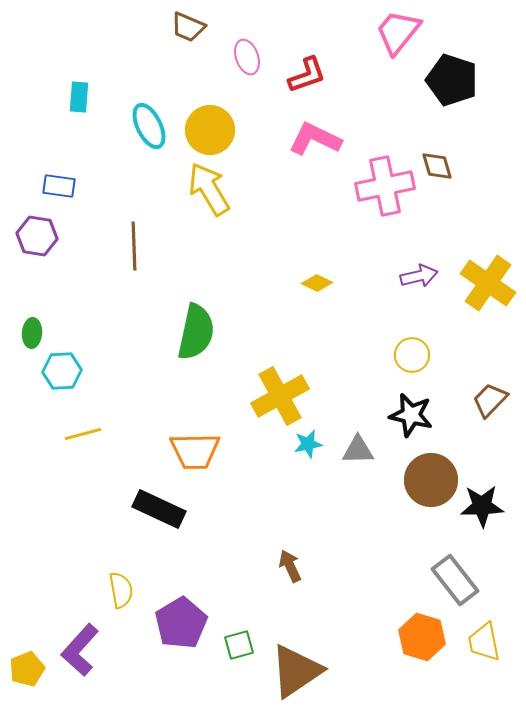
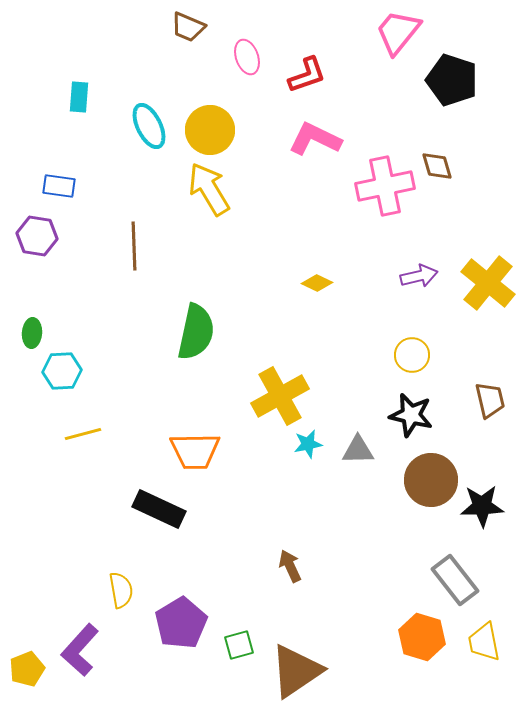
yellow cross at (488, 283): rotated 4 degrees clockwise
brown trapezoid at (490, 400): rotated 123 degrees clockwise
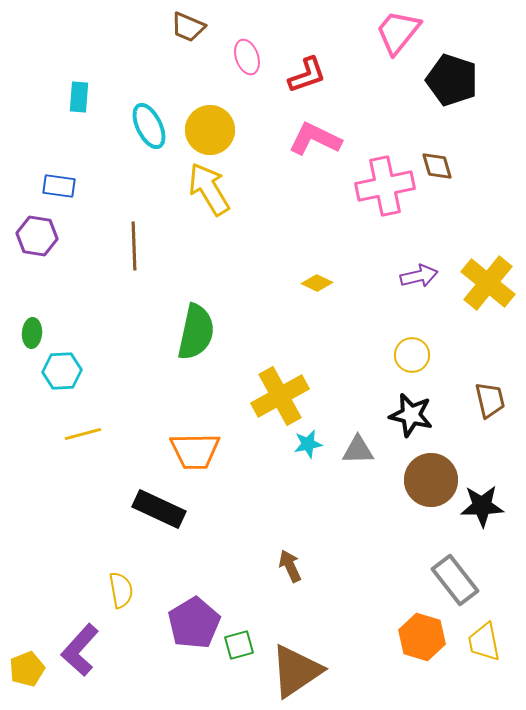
purple pentagon at (181, 623): moved 13 px right
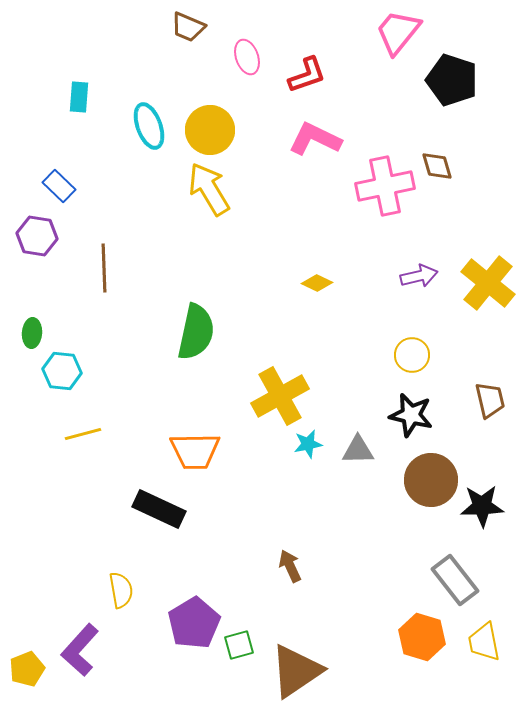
cyan ellipse at (149, 126): rotated 6 degrees clockwise
blue rectangle at (59, 186): rotated 36 degrees clockwise
brown line at (134, 246): moved 30 px left, 22 px down
cyan hexagon at (62, 371): rotated 9 degrees clockwise
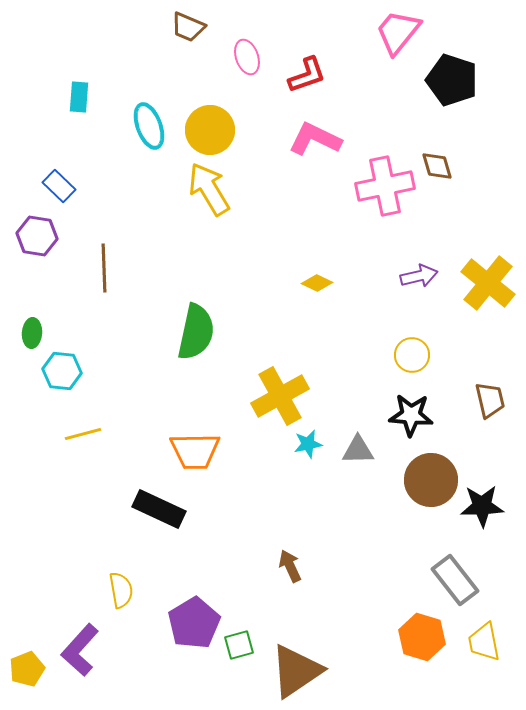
black star at (411, 415): rotated 9 degrees counterclockwise
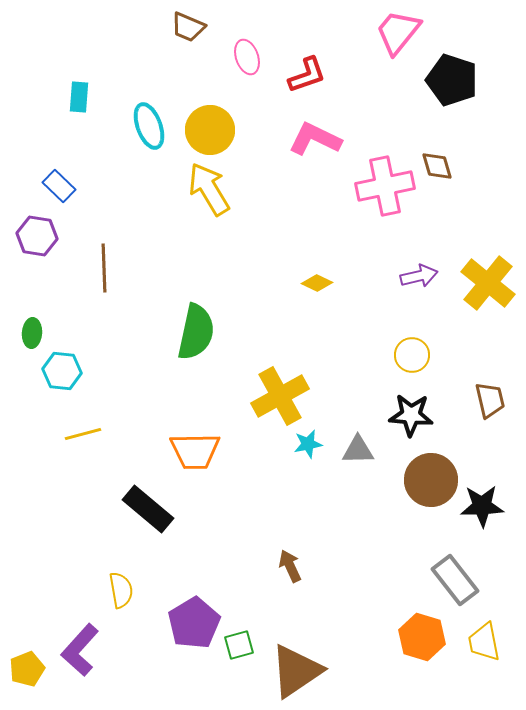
black rectangle at (159, 509): moved 11 px left; rotated 15 degrees clockwise
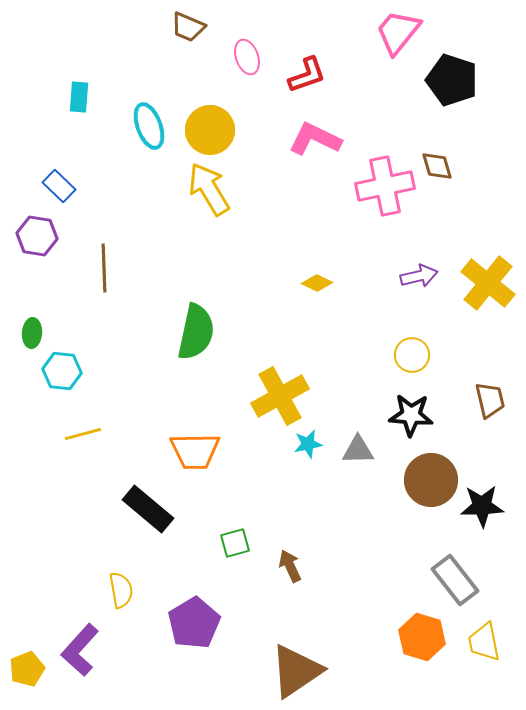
green square at (239, 645): moved 4 px left, 102 px up
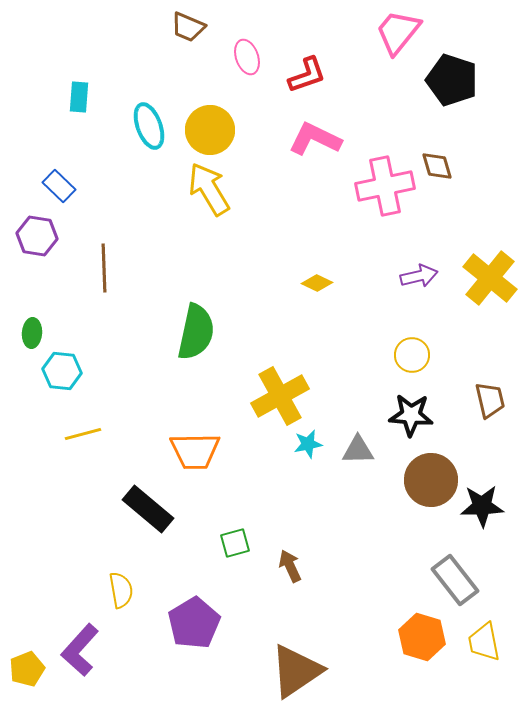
yellow cross at (488, 283): moved 2 px right, 5 px up
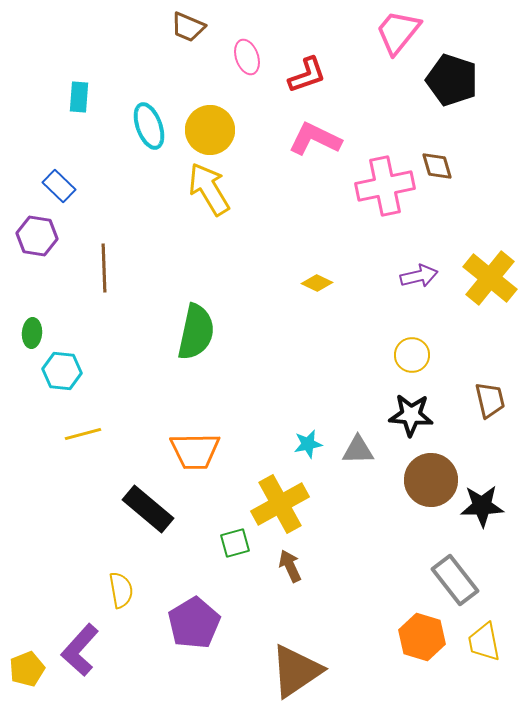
yellow cross at (280, 396): moved 108 px down
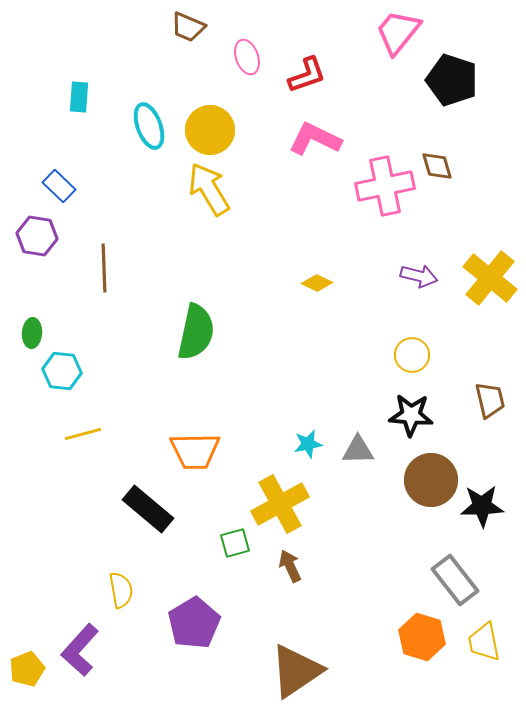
purple arrow at (419, 276): rotated 27 degrees clockwise
